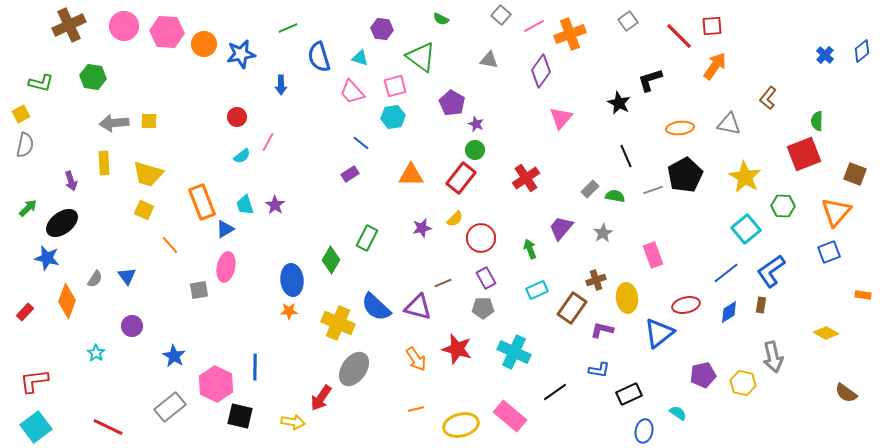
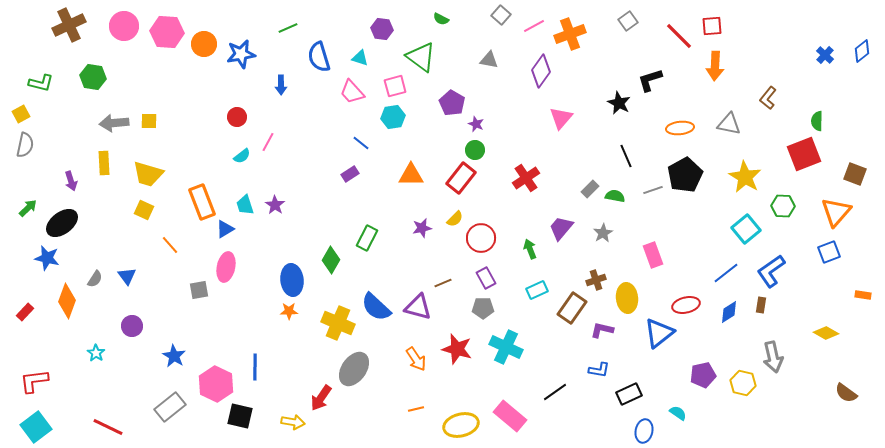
orange arrow at (715, 66): rotated 148 degrees clockwise
cyan cross at (514, 352): moved 8 px left, 5 px up
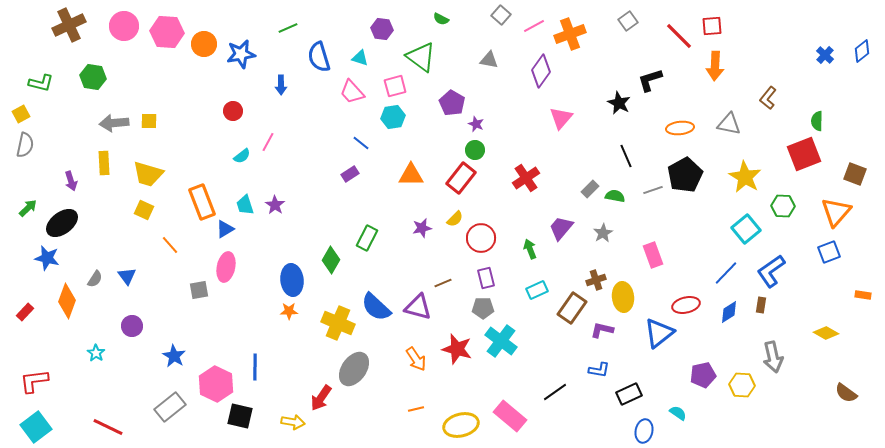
red circle at (237, 117): moved 4 px left, 6 px up
blue line at (726, 273): rotated 8 degrees counterclockwise
purple rectangle at (486, 278): rotated 15 degrees clockwise
yellow ellipse at (627, 298): moved 4 px left, 1 px up
cyan cross at (506, 347): moved 5 px left, 6 px up; rotated 12 degrees clockwise
yellow hexagon at (743, 383): moved 1 px left, 2 px down; rotated 10 degrees counterclockwise
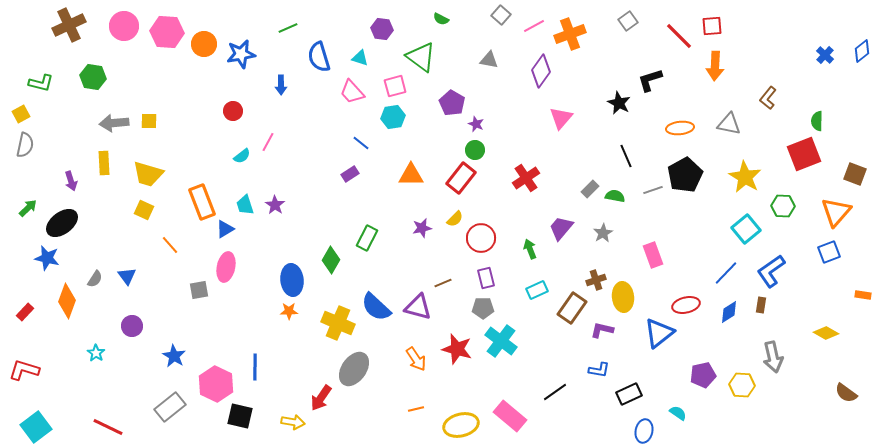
red L-shape at (34, 381): moved 10 px left, 11 px up; rotated 24 degrees clockwise
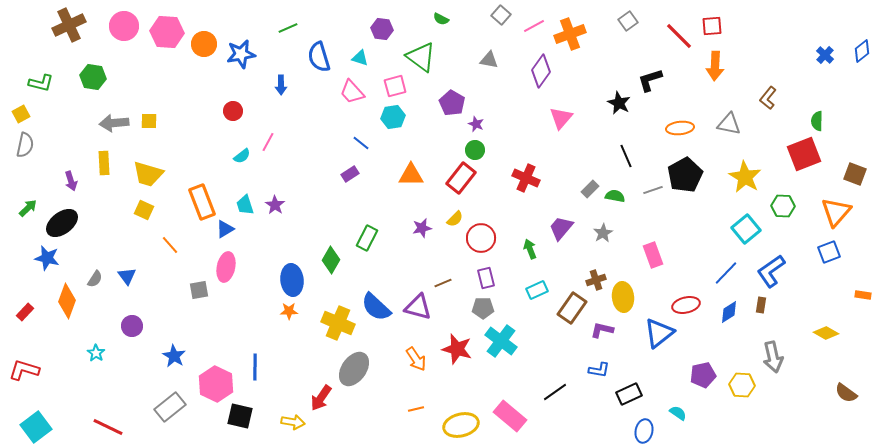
red cross at (526, 178): rotated 32 degrees counterclockwise
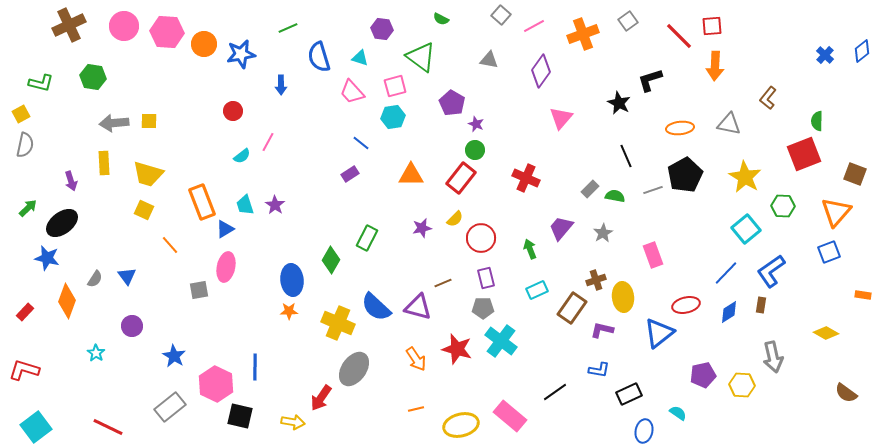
orange cross at (570, 34): moved 13 px right
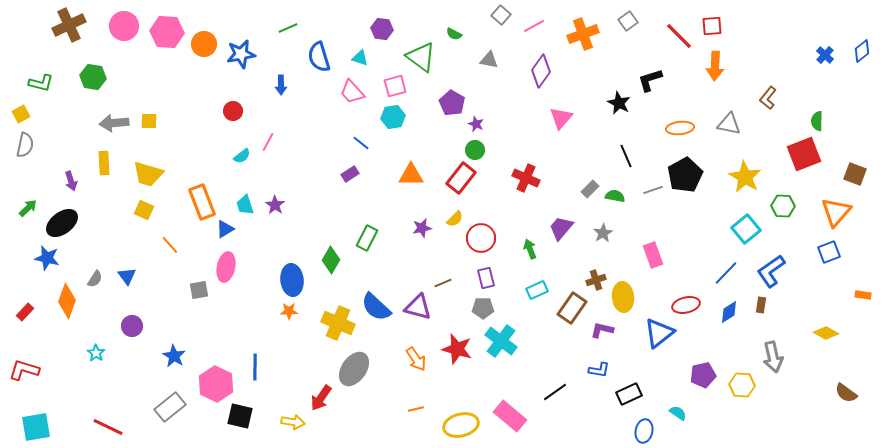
green semicircle at (441, 19): moved 13 px right, 15 px down
cyan square at (36, 427): rotated 28 degrees clockwise
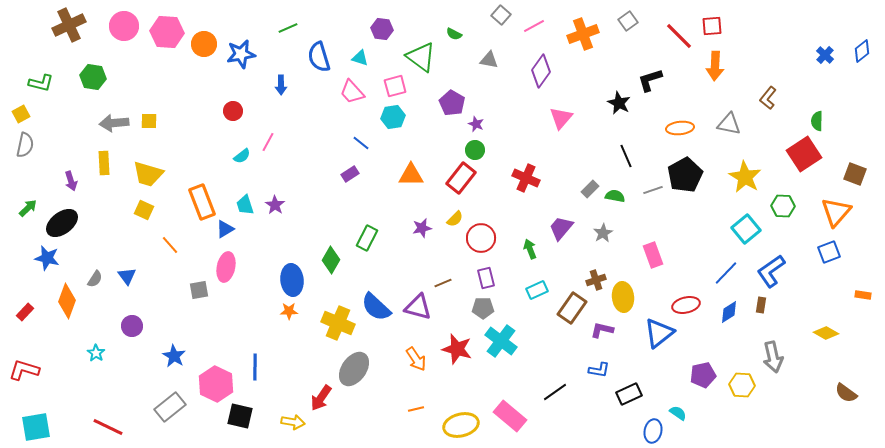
red square at (804, 154): rotated 12 degrees counterclockwise
blue ellipse at (644, 431): moved 9 px right
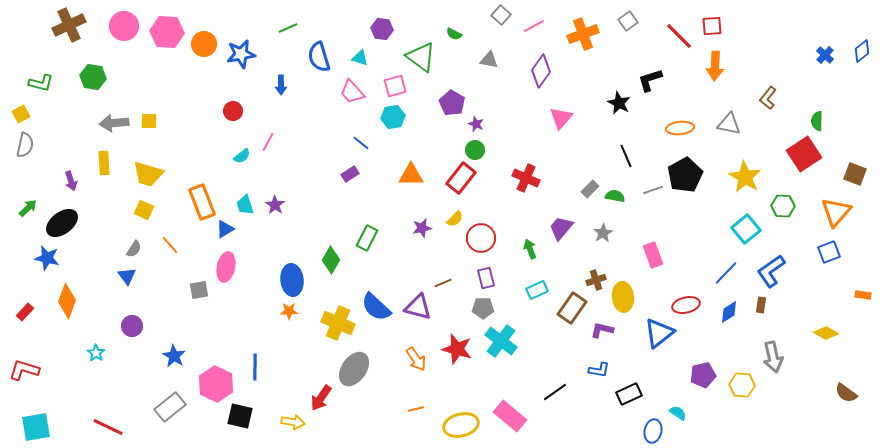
gray semicircle at (95, 279): moved 39 px right, 30 px up
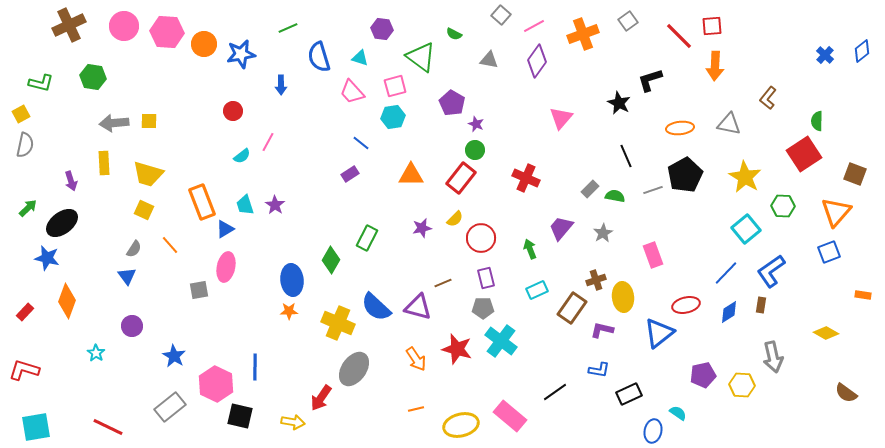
purple diamond at (541, 71): moved 4 px left, 10 px up
